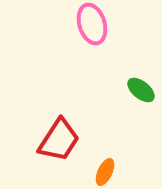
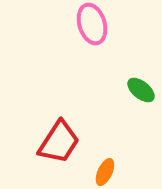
red trapezoid: moved 2 px down
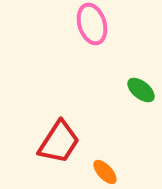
orange ellipse: rotated 68 degrees counterclockwise
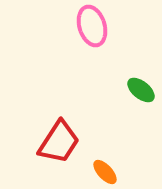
pink ellipse: moved 2 px down
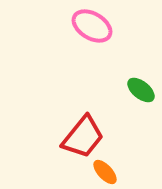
pink ellipse: rotated 42 degrees counterclockwise
red trapezoid: moved 24 px right, 5 px up; rotated 6 degrees clockwise
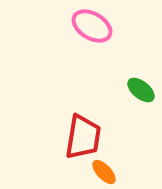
red trapezoid: rotated 30 degrees counterclockwise
orange ellipse: moved 1 px left
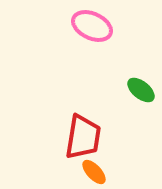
pink ellipse: rotated 6 degrees counterclockwise
orange ellipse: moved 10 px left
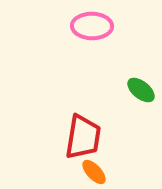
pink ellipse: rotated 24 degrees counterclockwise
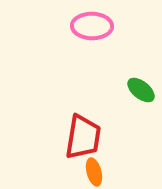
orange ellipse: rotated 28 degrees clockwise
